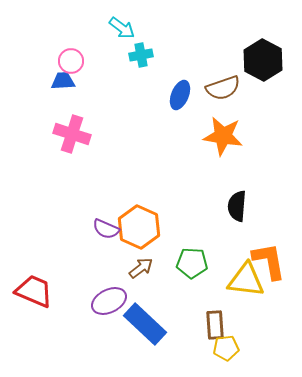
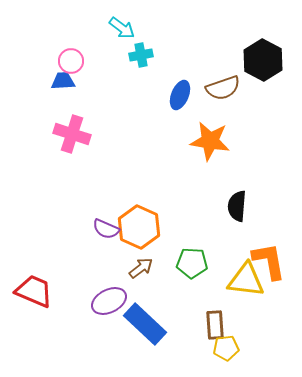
orange star: moved 13 px left, 5 px down
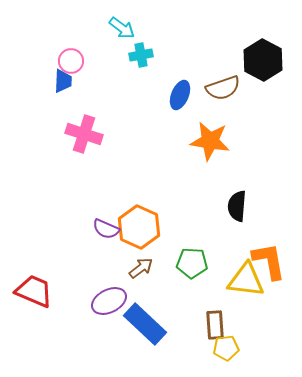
blue trapezoid: rotated 95 degrees clockwise
pink cross: moved 12 px right
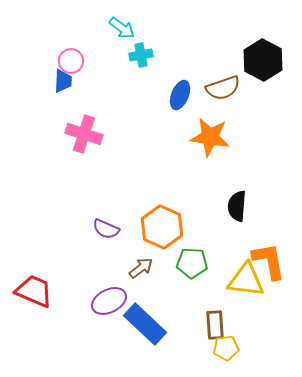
orange star: moved 4 px up
orange hexagon: moved 23 px right
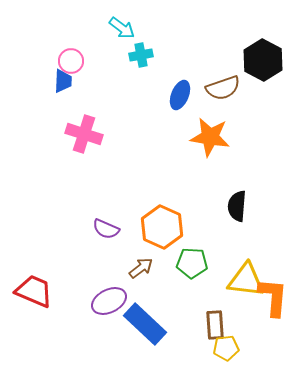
orange L-shape: moved 4 px right, 36 px down; rotated 15 degrees clockwise
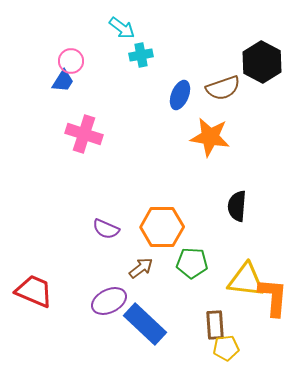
black hexagon: moved 1 px left, 2 px down
blue trapezoid: rotated 30 degrees clockwise
orange hexagon: rotated 24 degrees counterclockwise
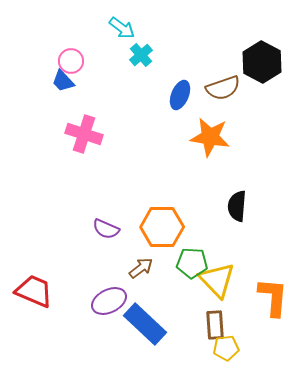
cyan cross: rotated 30 degrees counterclockwise
blue trapezoid: rotated 105 degrees clockwise
yellow triangle: moved 29 px left; rotated 39 degrees clockwise
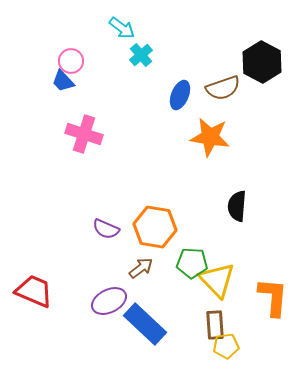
orange hexagon: moved 7 px left; rotated 9 degrees clockwise
yellow pentagon: moved 2 px up
